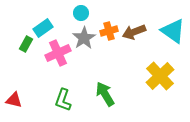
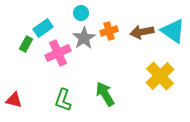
brown arrow: moved 8 px right; rotated 10 degrees clockwise
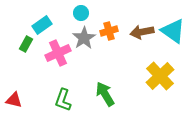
cyan rectangle: moved 1 px left, 3 px up
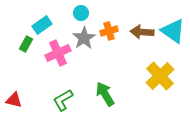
brown arrow: rotated 15 degrees clockwise
green L-shape: rotated 40 degrees clockwise
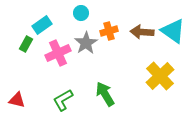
gray star: moved 2 px right, 5 px down
red triangle: moved 3 px right
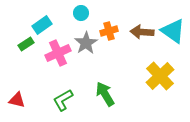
green rectangle: rotated 28 degrees clockwise
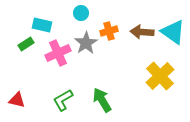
cyan rectangle: rotated 48 degrees clockwise
cyan triangle: moved 1 px down
green arrow: moved 3 px left, 6 px down
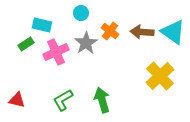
orange cross: moved 1 px right; rotated 36 degrees counterclockwise
pink cross: moved 2 px left, 1 px up
green arrow: rotated 15 degrees clockwise
